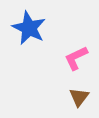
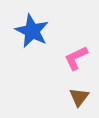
blue star: moved 3 px right, 3 px down
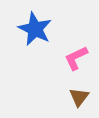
blue star: moved 3 px right, 2 px up
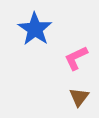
blue star: rotated 8 degrees clockwise
